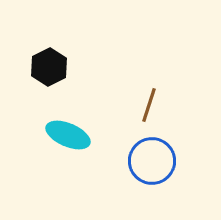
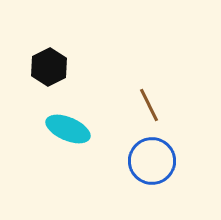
brown line: rotated 44 degrees counterclockwise
cyan ellipse: moved 6 px up
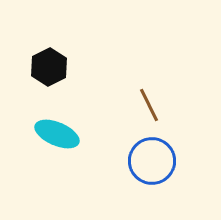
cyan ellipse: moved 11 px left, 5 px down
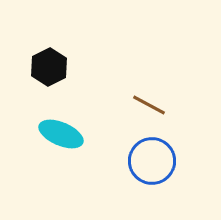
brown line: rotated 36 degrees counterclockwise
cyan ellipse: moved 4 px right
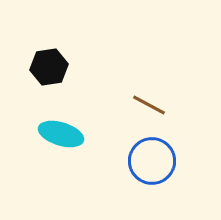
black hexagon: rotated 18 degrees clockwise
cyan ellipse: rotated 6 degrees counterclockwise
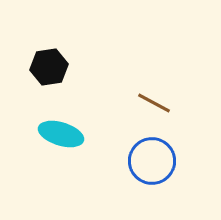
brown line: moved 5 px right, 2 px up
